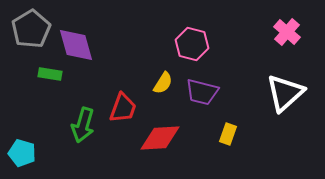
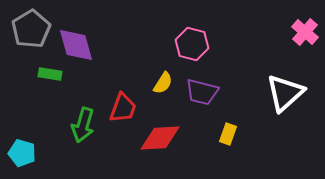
pink cross: moved 18 px right
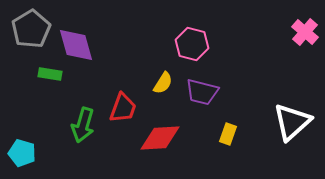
white triangle: moved 7 px right, 29 px down
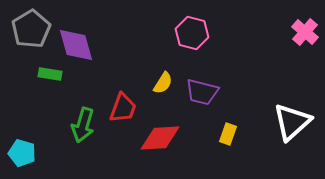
pink hexagon: moved 11 px up
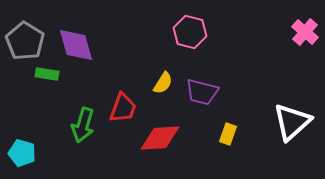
gray pentagon: moved 6 px left, 12 px down; rotated 9 degrees counterclockwise
pink hexagon: moved 2 px left, 1 px up
green rectangle: moved 3 px left
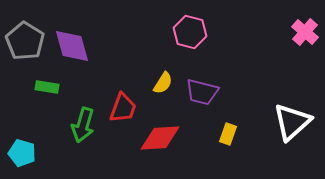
purple diamond: moved 4 px left, 1 px down
green rectangle: moved 13 px down
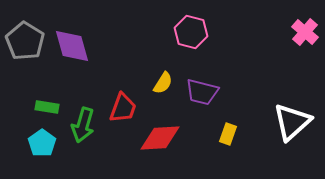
pink hexagon: moved 1 px right
green rectangle: moved 20 px down
cyan pentagon: moved 20 px right, 10 px up; rotated 20 degrees clockwise
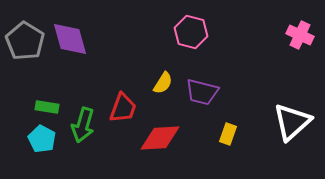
pink cross: moved 5 px left, 3 px down; rotated 16 degrees counterclockwise
purple diamond: moved 2 px left, 7 px up
cyan pentagon: moved 4 px up; rotated 8 degrees counterclockwise
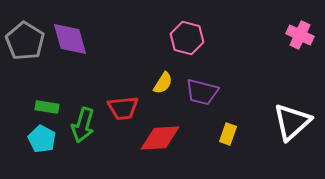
pink hexagon: moved 4 px left, 6 px down
red trapezoid: rotated 64 degrees clockwise
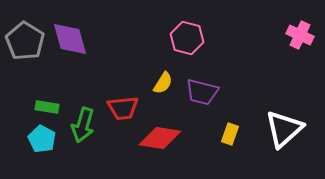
white triangle: moved 8 px left, 7 px down
yellow rectangle: moved 2 px right
red diamond: rotated 12 degrees clockwise
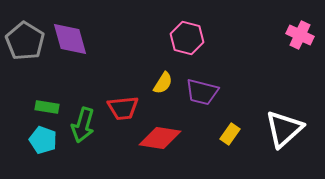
yellow rectangle: rotated 15 degrees clockwise
cyan pentagon: moved 1 px right, 1 px down; rotated 8 degrees counterclockwise
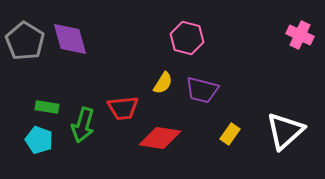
purple trapezoid: moved 2 px up
white triangle: moved 1 px right, 2 px down
cyan pentagon: moved 4 px left
